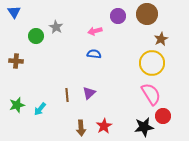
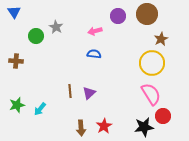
brown line: moved 3 px right, 4 px up
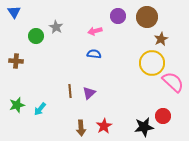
brown circle: moved 3 px down
pink semicircle: moved 22 px right, 12 px up; rotated 15 degrees counterclockwise
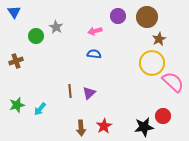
brown star: moved 2 px left
brown cross: rotated 24 degrees counterclockwise
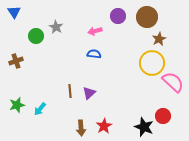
black star: rotated 30 degrees clockwise
